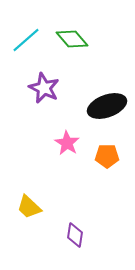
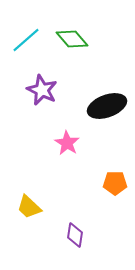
purple star: moved 2 px left, 2 px down
orange pentagon: moved 8 px right, 27 px down
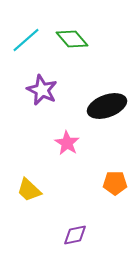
yellow trapezoid: moved 17 px up
purple diamond: rotated 70 degrees clockwise
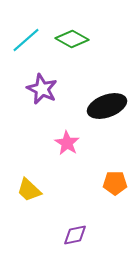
green diamond: rotated 20 degrees counterclockwise
purple star: moved 1 px up
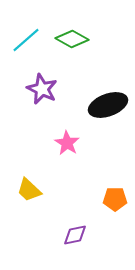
black ellipse: moved 1 px right, 1 px up
orange pentagon: moved 16 px down
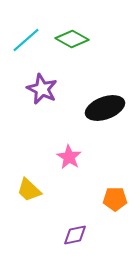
black ellipse: moved 3 px left, 3 px down
pink star: moved 2 px right, 14 px down
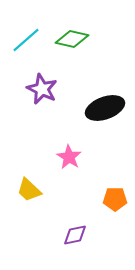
green diamond: rotated 16 degrees counterclockwise
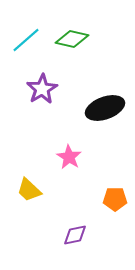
purple star: rotated 16 degrees clockwise
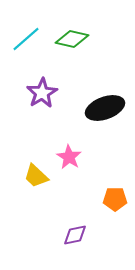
cyan line: moved 1 px up
purple star: moved 4 px down
yellow trapezoid: moved 7 px right, 14 px up
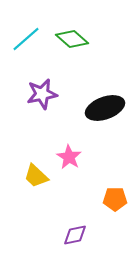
green diamond: rotated 28 degrees clockwise
purple star: moved 1 px down; rotated 20 degrees clockwise
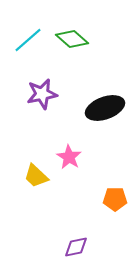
cyan line: moved 2 px right, 1 px down
purple diamond: moved 1 px right, 12 px down
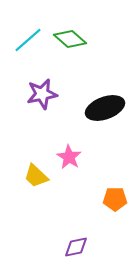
green diamond: moved 2 px left
